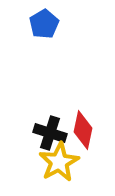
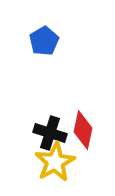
blue pentagon: moved 17 px down
yellow star: moved 4 px left
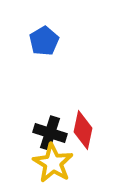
yellow star: moved 2 px left, 1 px down; rotated 12 degrees counterclockwise
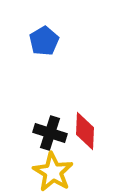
red diamond: moved 2 px right, 1 px down; rotated 9 degrees counterclockwise
yellow star: moved 9 px down
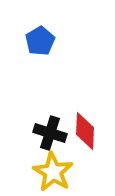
blue pentagon: moved 4 px left
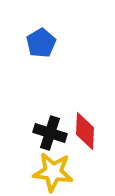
blue pentagon: moved 1 px right, 2 px down
yellow star: rotated 24 degrees counterclockwise
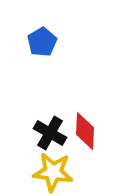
blue pentagon: moved 1 px right, 1 px up
black cross: rotated 12 degrees clockwise
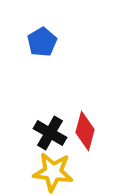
red diamond: rotated 12 degrees clockwise
